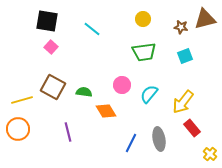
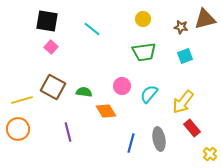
pink circle: moved 1 px down
blue line: rotated 12 degrees counterclockwise
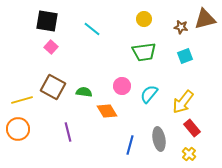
yellow circle: moved 1 px right
orange diamond: moved 1 px right
blue line: moved 1 px left, 2 px down
yellow cross: moved 21 px left
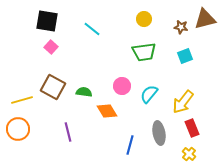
red rectangle: rotated 18 degrees clockwise
gray ellipse: moved 6 px up
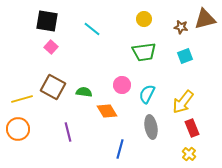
pink circle: moved 1 px up
cyan semicircle: moved 2 px left; rotated 12 degrees counterclockwise
yellow line: moved 1 px up
gray ellipse: moved 8 px left, 6 px up
blue line: moved 10 px left, 4 px down
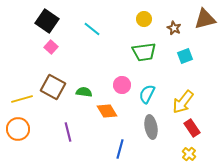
black square: rotated 25 degrees clockwise
brown star: moved 7 px left, 1 px down; rotated 16 degrees clockwise
red rectangle: rotated 12 degrees counterclockwise
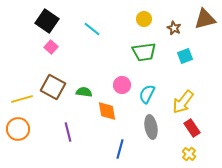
orange diamond: rotated 20 degrees clockwise
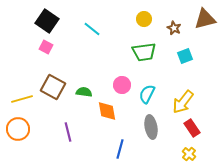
pink square: moved 5 px left; rotated 16 degrees counterclockwise
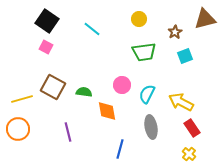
yellow circle: moved 5 px left
brown star: moved 1 px right, 4 px down; rotated 16 degrees clockwise
yellow arrow: moved 2 px left; rotated 80 degrees clockwise
